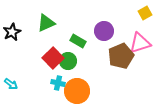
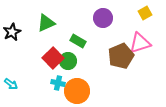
purple circle: moved 1 px left, 13 px up
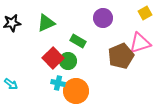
black star: moved 9 px up; rotated 18 degrees clockwise
orange circle: moved 1 px left
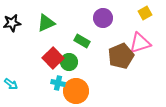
green rectangle: moved 4 px right
green circle: moved 1 px right, 1 px down
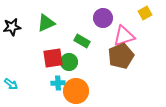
black star: moved 4 px down
pink triangle: moved 16 px left, 7 px up
red square: rotated 35 degrees clockwise
cyan cross: rotated 16 degrees counterclockwise
